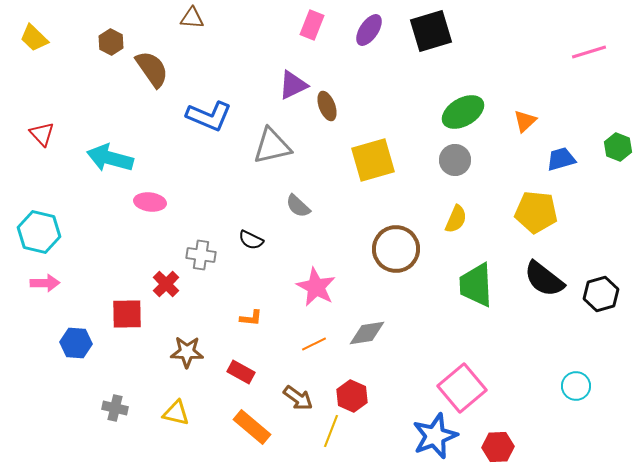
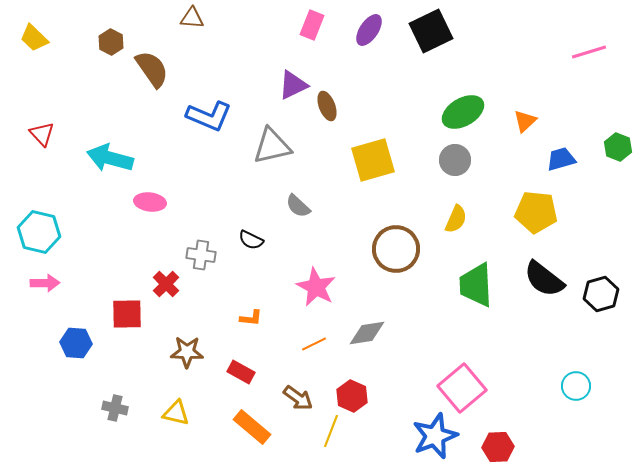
black square at (431, 31): rotated 9 degrees counterclockwise
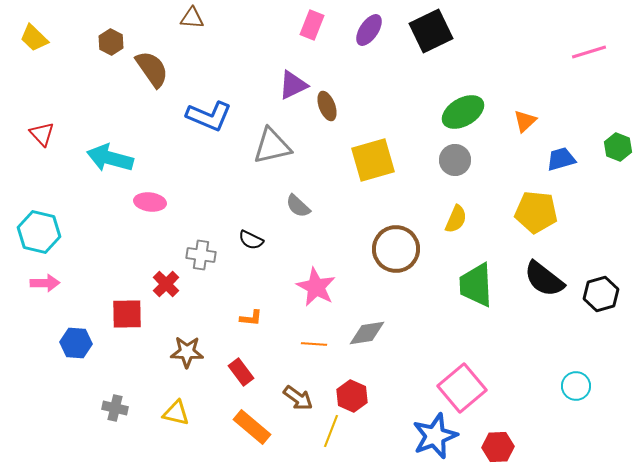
orange line at (314, 344): rotated 30 degrees clockwise
red rectangle at (241, 372): rotated 24 degrees clockwise
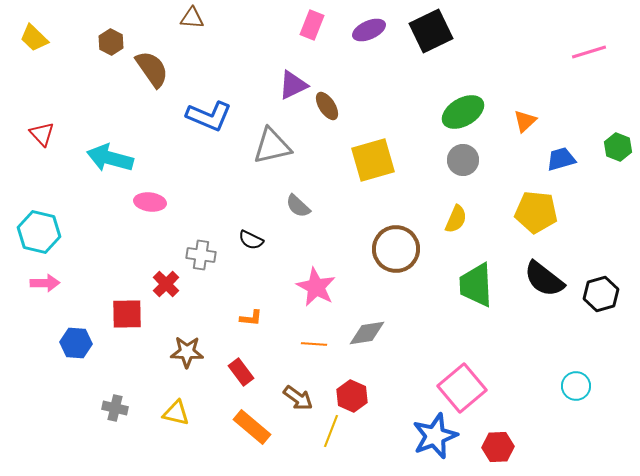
purple ellipse at (369, 30): rotated 32 degrees clockwise
brown ellipse at (327, 106): rotated 12 degrees counterclockwise
gray circle at (455, 160): moved 8 px right
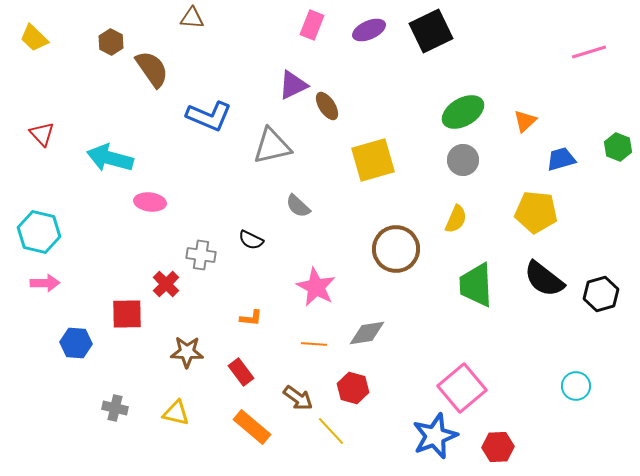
red hexagon at (352, 396): moved 1 px right, 8 px up; rotated 8 degrees counterclockwise
yellow line at (331, 431): rotated 64 degrees counterclockwise
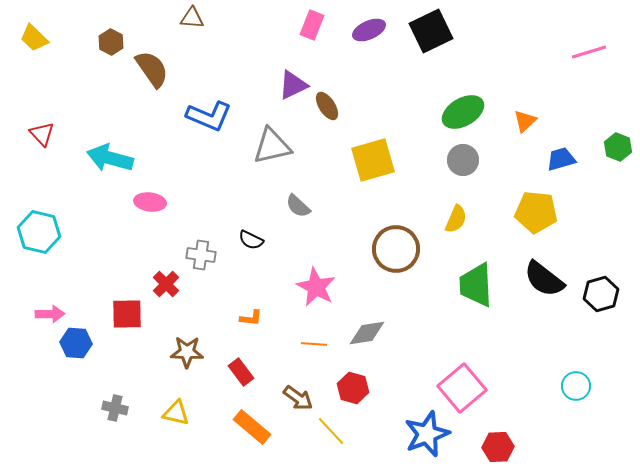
pink arrow at (45, 283): moved 5 px right, 31 px down
blue star at (435, 436): moved 8 px left, 2 px up
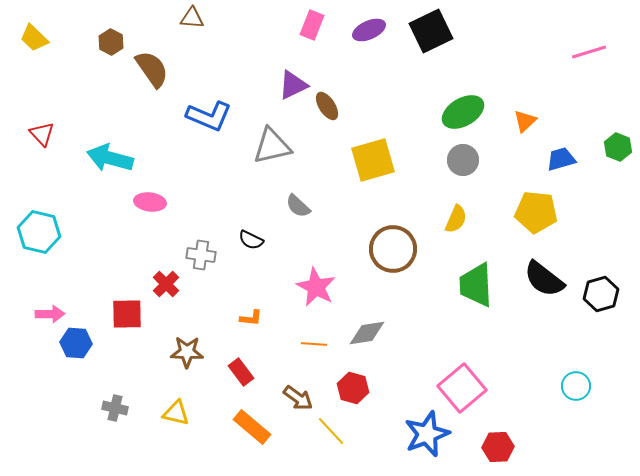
brown circle at (396, 249): moved 3 px left
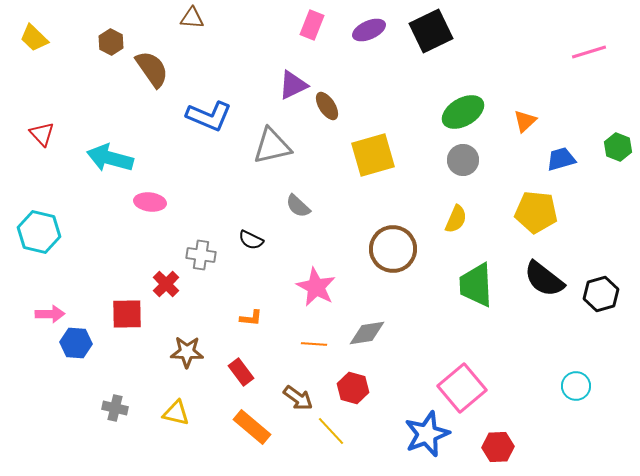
yellow square at (373, 160): moved 5 px up
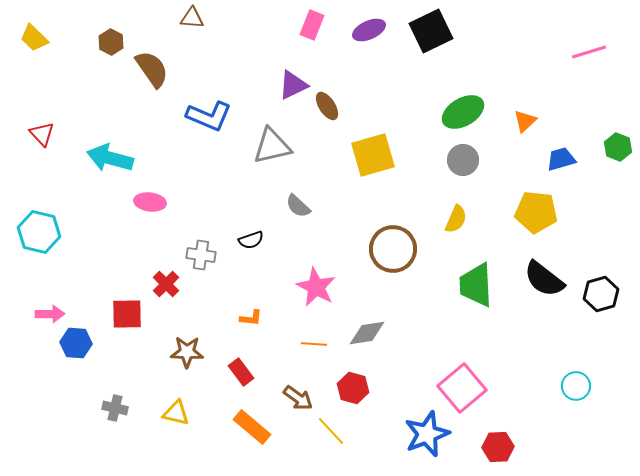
black semicircle at (251, 240): rotated 45 degrees counterclockwise
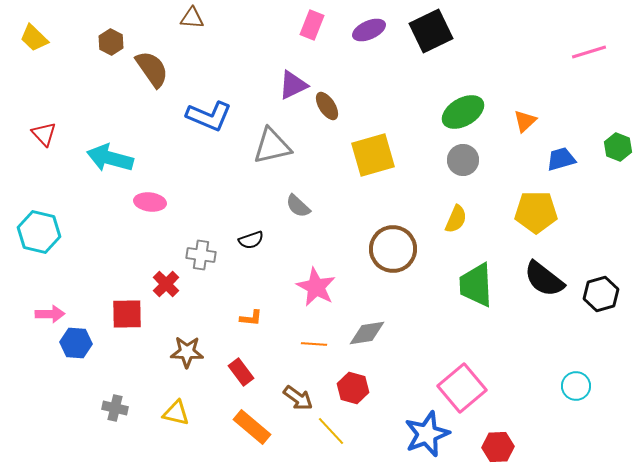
red triangle at (42, 134): moved 2 px right
yellow pentagon at (536, 212): rotated 6 degrees counterclockwise
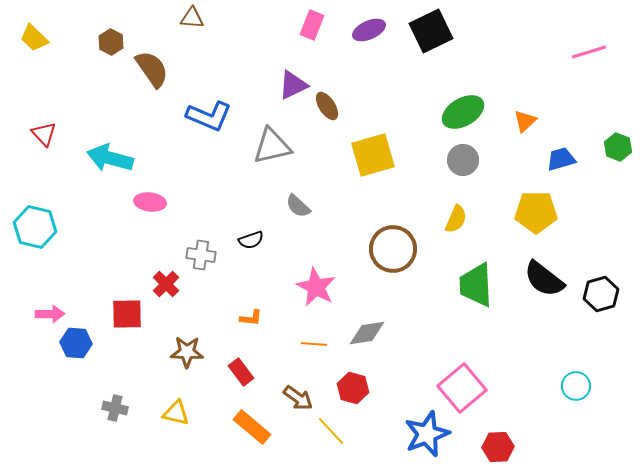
cyan hexagon at (39, 232): moved 4 px left, 5 px up
